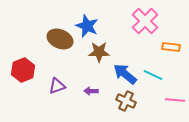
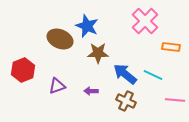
brown star: moved 1 px left, 1 px down
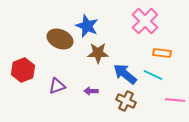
orange rectangle: moved 9 px left, 6 px down
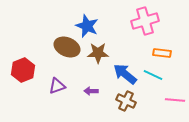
pink cross: rotated 28 degrees clockwise
brown ellipse: moved 7 px right, 8 px down
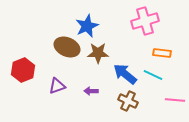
blue star: rotated 25 degrees clockwise
brown cross: moved 2 px right
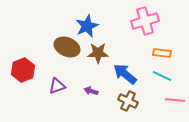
cyan line: moved 9 px right, 1 px down
purple arrow: rotated 16 degrees clockwise
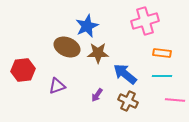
red hexagon: rotated 15 degrees clockwise
cyan line: rotated 24 degrees counterclockwise
purple arrow: moved 6 px right, 4 px down; rotated 72 degrees counterclockwise
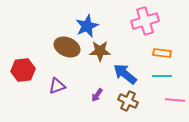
brown star: moved 2 px right, 2 px up
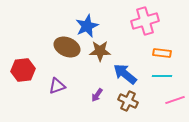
pink line: rotated 24 degrees counterclockwise
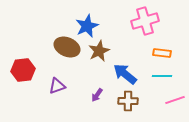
brown star: moved 1 px left; rotated 25 degrees counterclockwise
brown cross: rotated 24 degrees counterclockwise
